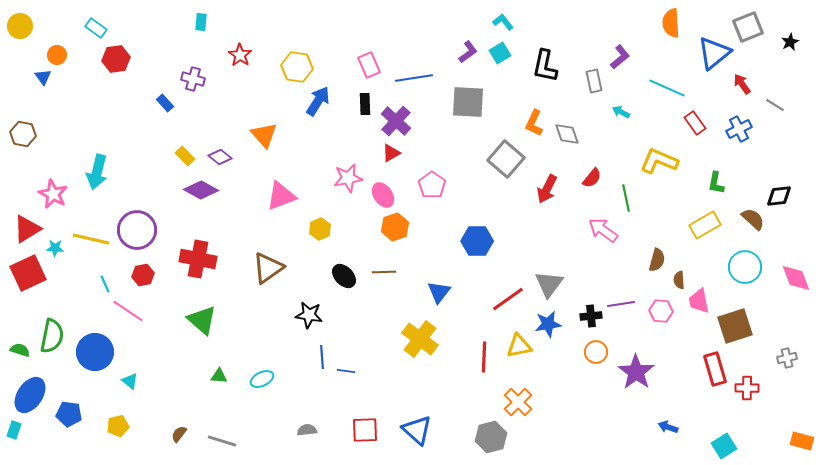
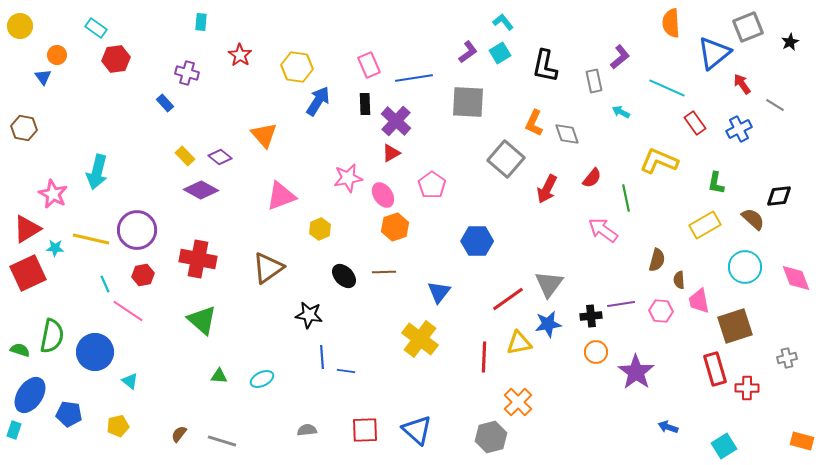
purple cross at (193, 79): moved 6 px left, 6 px up
brown hexagon at (23, 134): moved 1 px right, 6 px up
yellow triangle at (519, 346): moved 3 px up
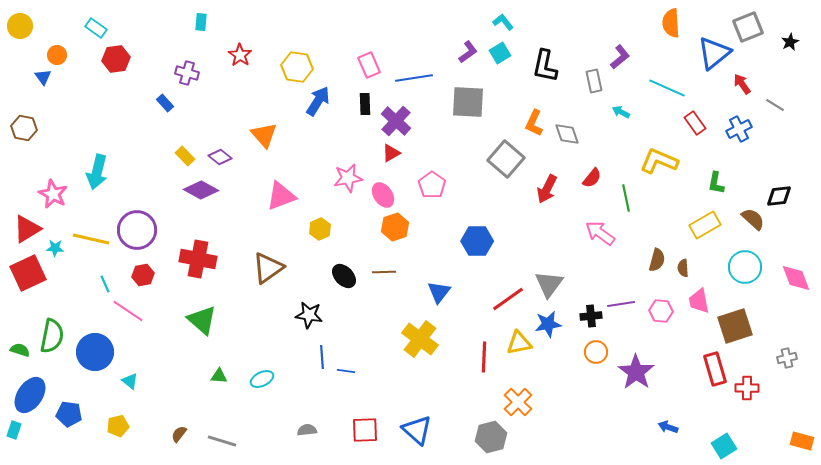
pink arrow at (603, 230): moved 3 px left, 3 px down
brown semicircle at (679, 280): moved 4 px right, 12 px up
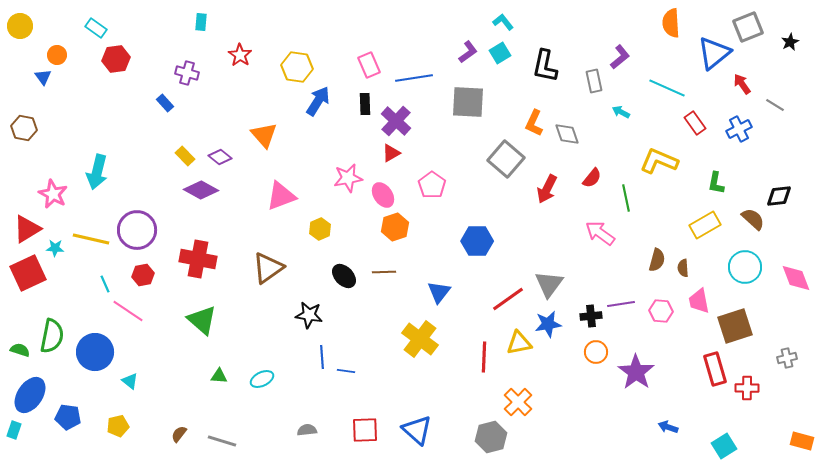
blue pentagon at (69, 414): moved 1 px left, 3 px down
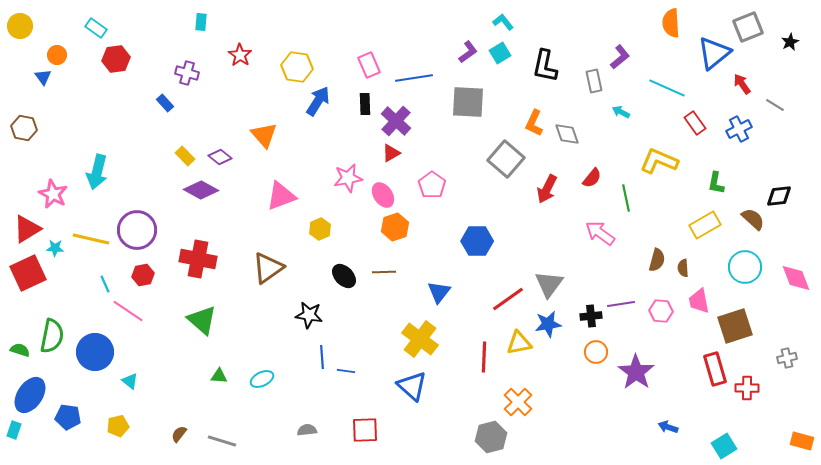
blue triangle at (417, 430): moved 5 px left, 44 px up
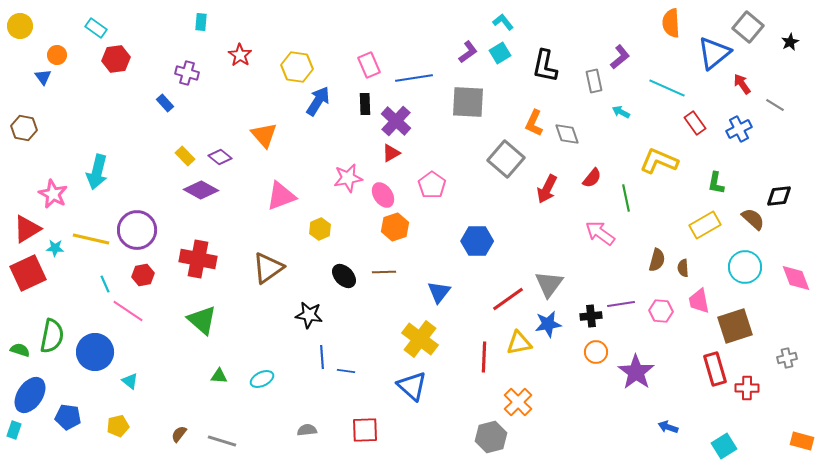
gray square at (748, 27): rotated 28 degrees counterclockwise
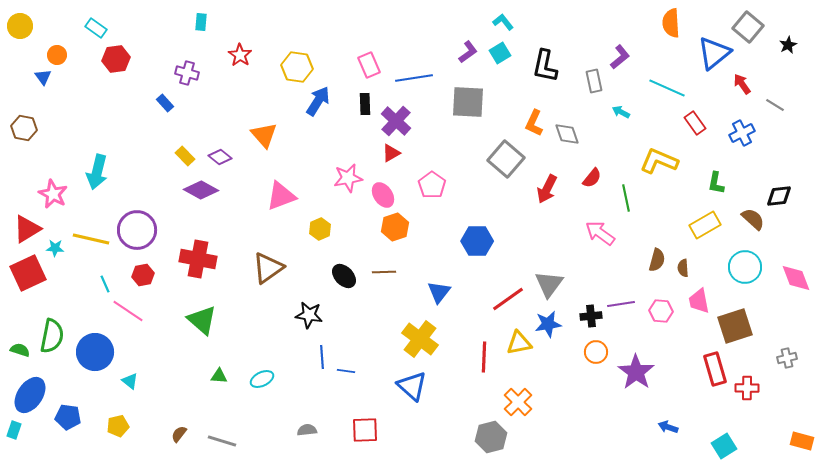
black star at (790, 42): moved 2 px left, 3 px down
blue cross at (739, 129): moved 3 px right, 4 px down
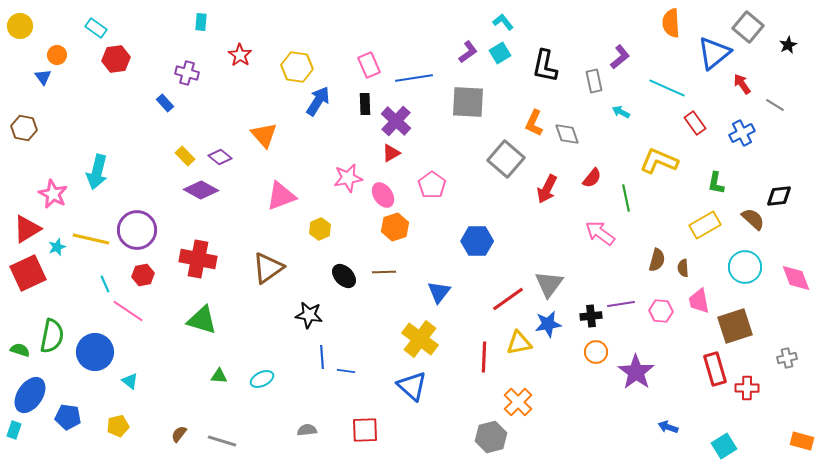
cyan star at (55, 248): moved 2 px right, 1 px up; rotated 24 degrees counterclockwise
green triangle at (202, 320): rotated 24 degrees counterclockwise
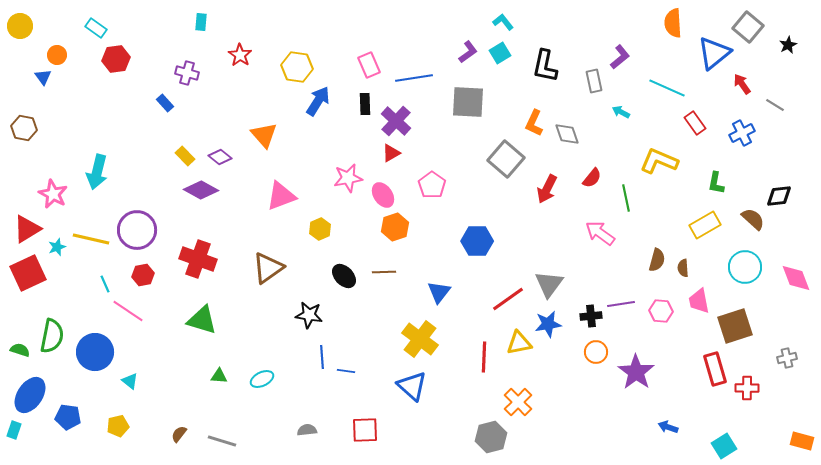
orange semicircle at (671, 23): moved 2 px right
red cross at (198, 259): rotated 9 degrees clockwise
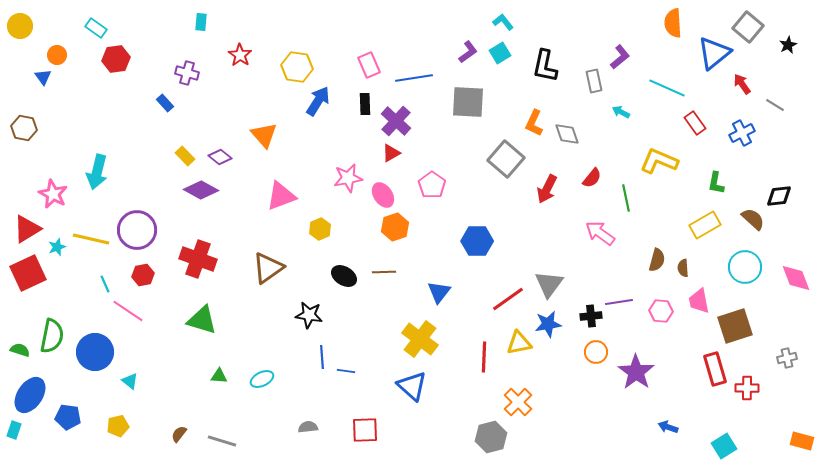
black ellipse at (344, 276): rotated 15 degrees counterclockwise
purple line at (621, 304): moved 2 px left, 2 px up
gray semicircle at (307, 430): moved 1 px right, 3 px up
